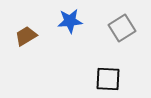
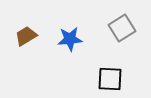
blue star: moved 18 px down
black square: moved 2 px right
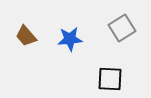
brown trapezoid: rotated 100 degrees counterclockwise
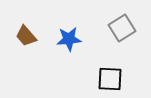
blue star: moved 1 px left
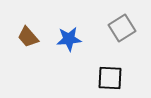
brown trapezoid: moved 2 px right, 1 px down
black square: moved 1 px up
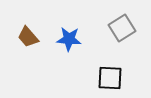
blue star: rotated 10 degrees clockwise
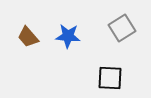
blue star: moved 1 px left, 3 px up
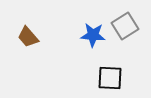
gray square: moved 3 px right, 2 px up
blue star: moved 25 px right, 1 px up
